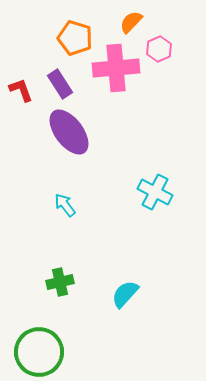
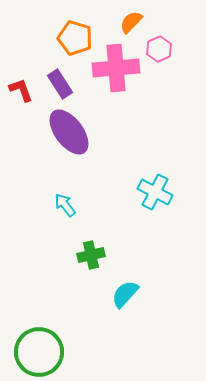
green cross: moved 31 px right, 27 px up
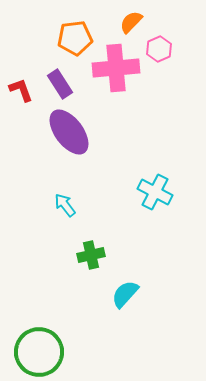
orange pentagon: rotated 24 degrees counterclockwise
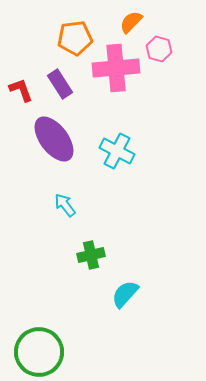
pink hexagon: rotated 20 degrees counterclockwise
purple ellipse: moved 15 px left, 7 px down
cyan cross: moved 38 px left, 41 px up
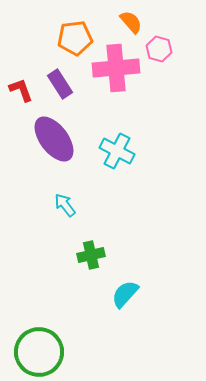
orange semicircle: rotated 95 degrees clockwise
